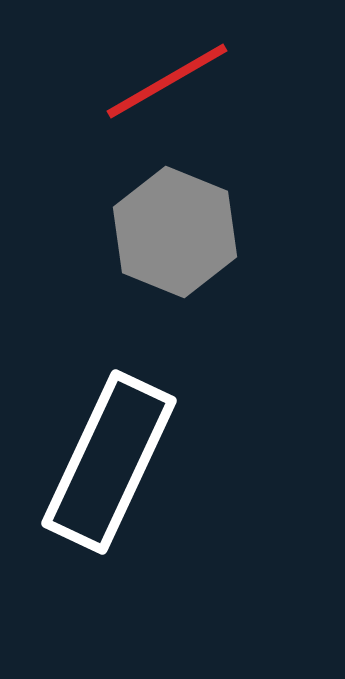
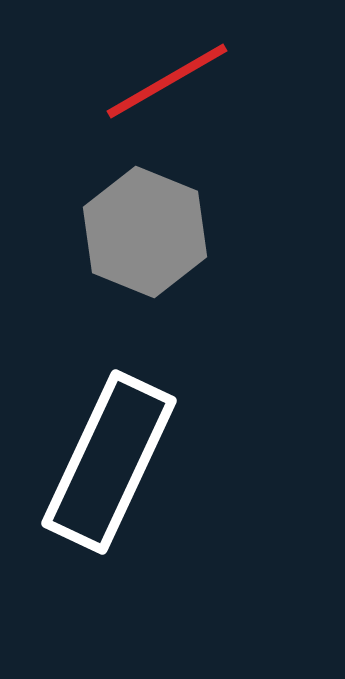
gray hexagon: moved 30 px left
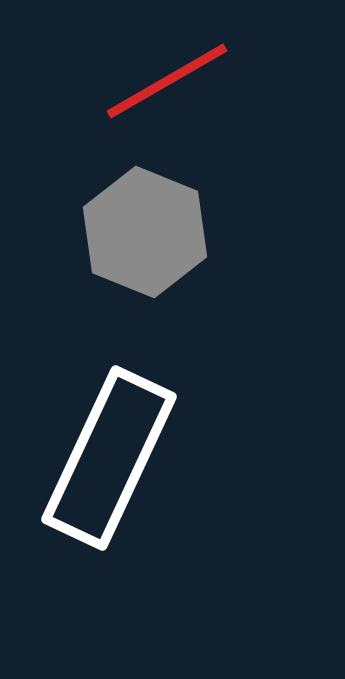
white rectangle: moved 4 px up
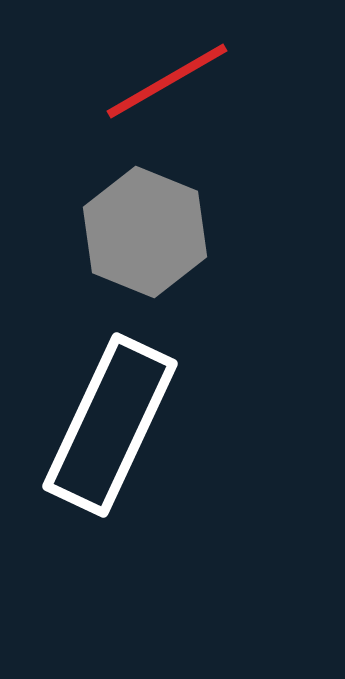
white rectangle: moved 1 px right, 33 px up
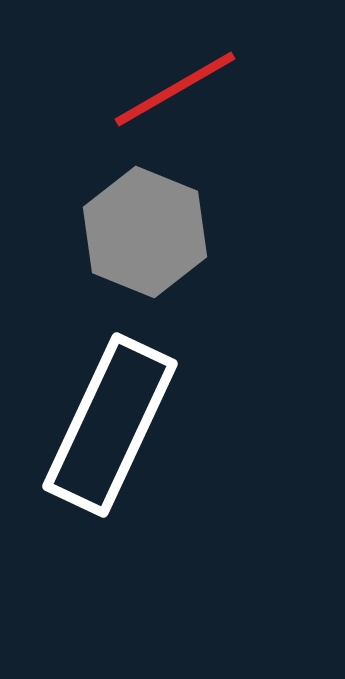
red line: moved 8 px right, 8 px down
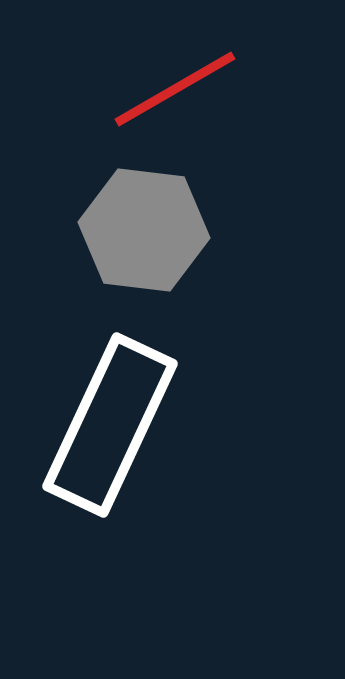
gray hexagon: moved 1 px left, 2 px up; rotated 15 degrees counterclockwise
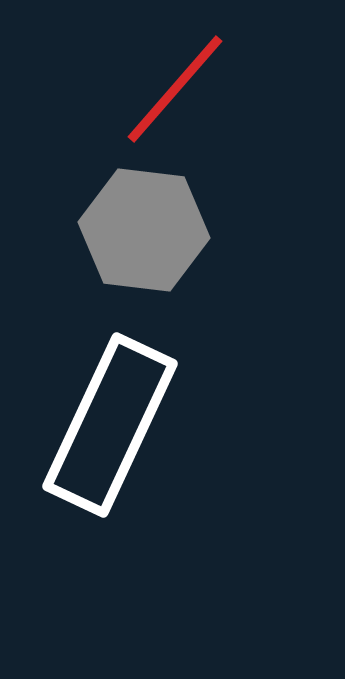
red line: rotated 19 degrees counterclockwise
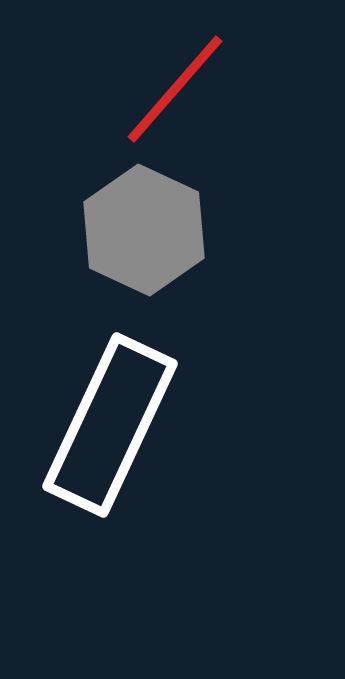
gray hexagon: rotated 18 degrees clockwise
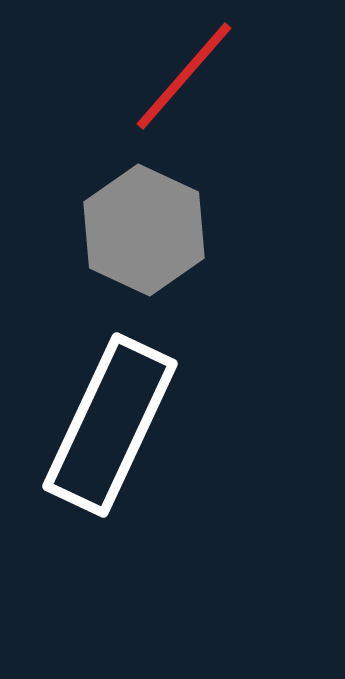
red line: moved 9 px right, 13 px up
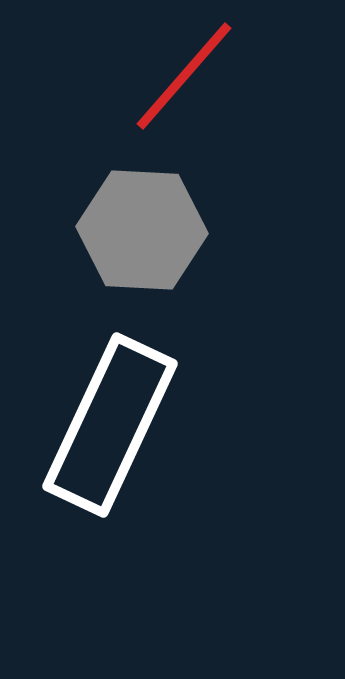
gray hexagon: moved 2 px left; rotated 22 degrees counterclockwise
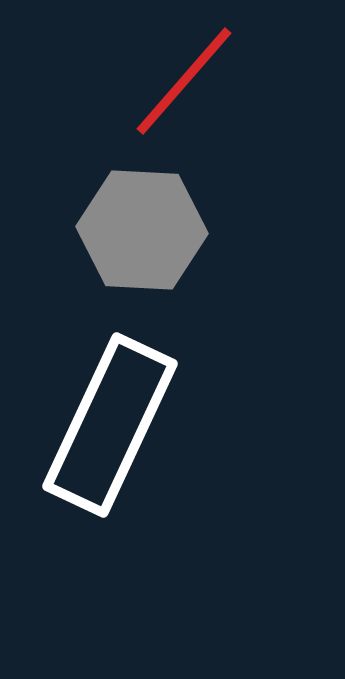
red line: moved 5 px down
